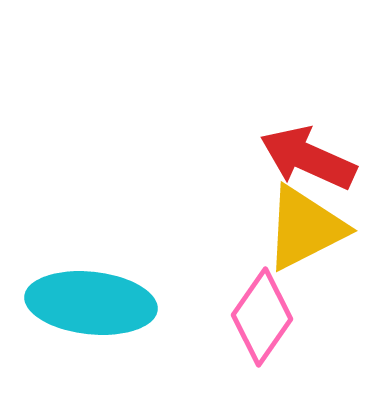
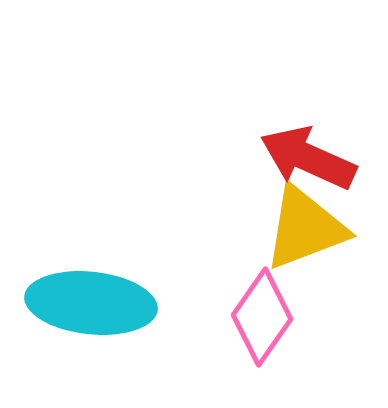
yellow triangle: rotated 6 degrees clockwise
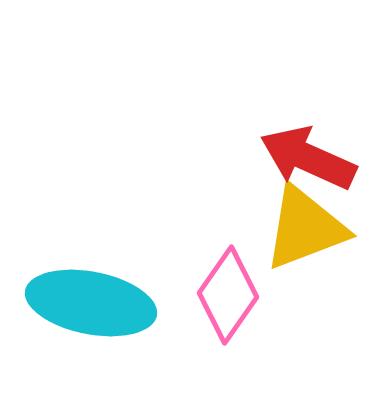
cyan ellipse: rotated 5 degrees clockwise
pink diamond: moved 34 px left, 22 px up
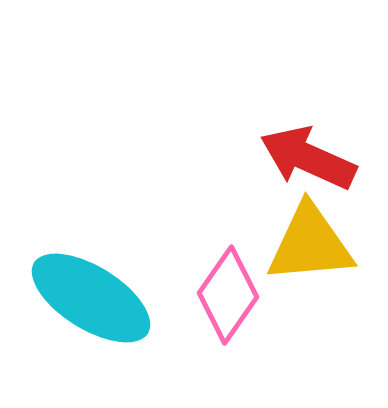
yellow triangle: moved 5 px right, 16 px down; rotated 16 degrees clockwise
cyan ellipse: moved 5 px up; rotated 21 degrees clockwise
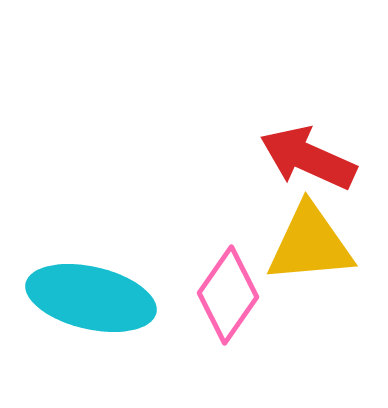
cyan ellipse: rotated 19 degrees counterclockwise
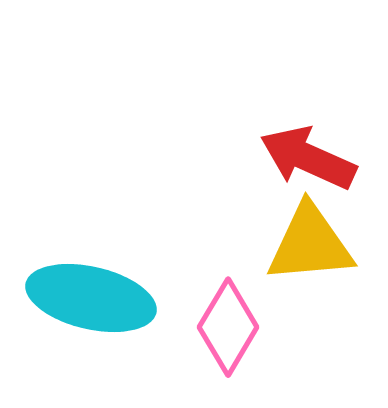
pink diamond: moved 32 px down; rotated 4 degrees counterclockwise
